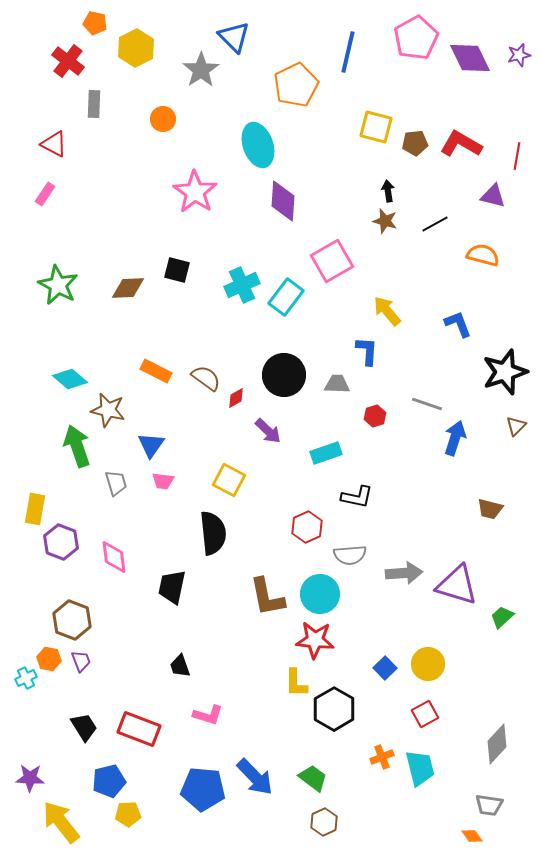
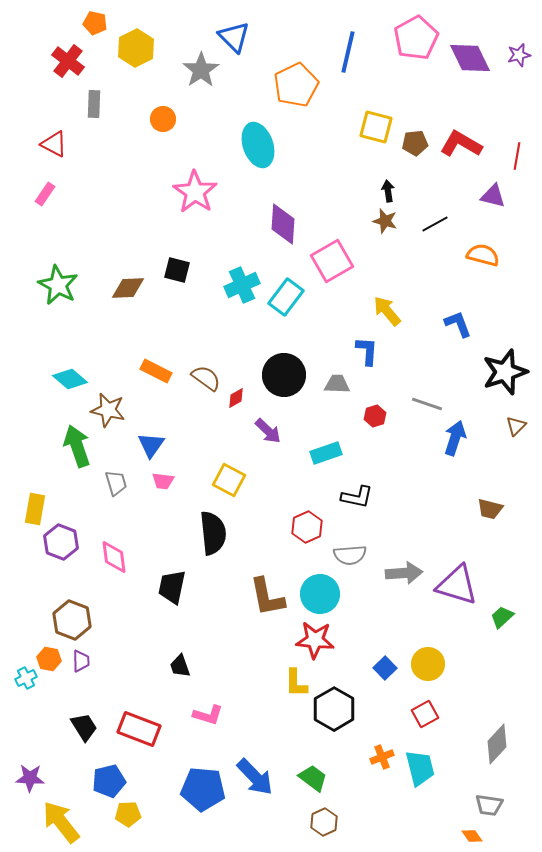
purple diamond at (283, 201): moved 23 px down
purple trapezoid at (81, 661): rotated 20 degrees clockwise
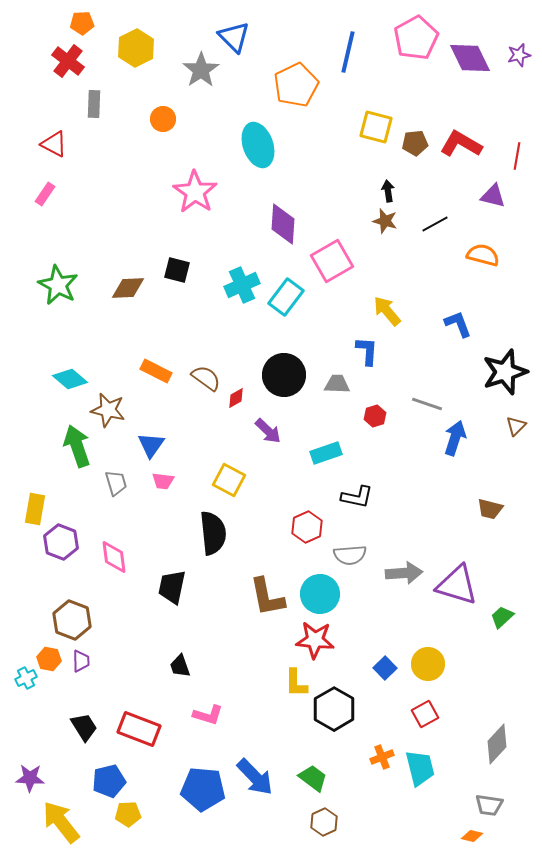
orange pentagon at (95, 23): moved 13 px left; rotated 15 degrees counterclockwise
orange diamond at (472, 836): rotated 40 degrees counterclockwise
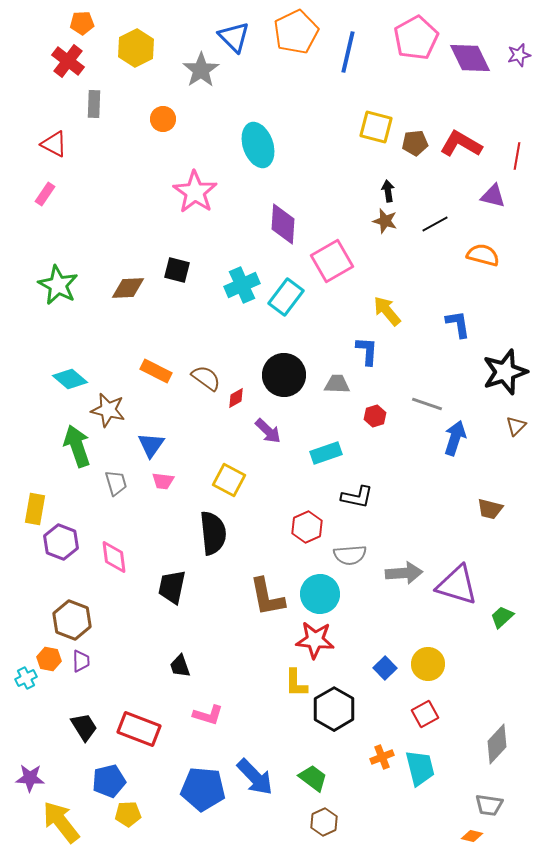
orange pentagon at (296, 85): moved 53 px up
blue L-shape at (458, 324): rotated 12 degrees clockwise
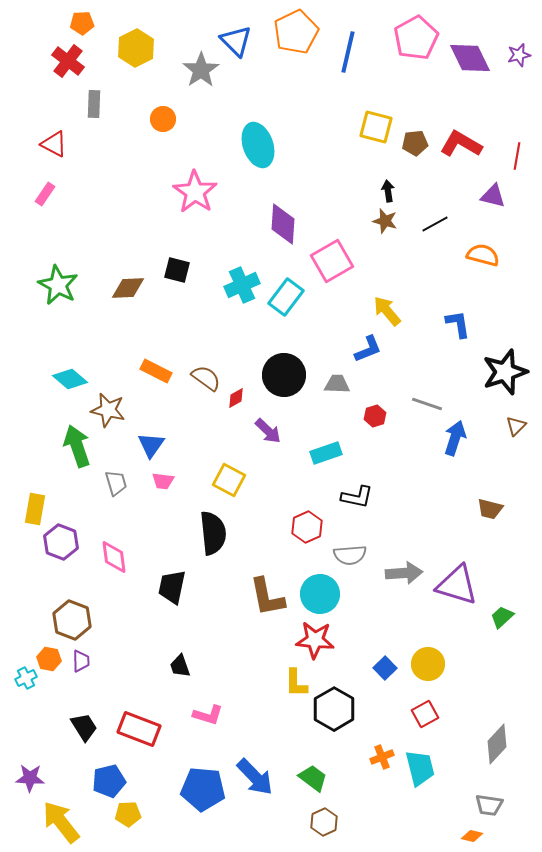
blue triangle at (234, 37): moved 2 px right, 4 px down
blue L-shape at (367, 351): moved 1 px right, 2 px up; rotated 64 degrees clockwise
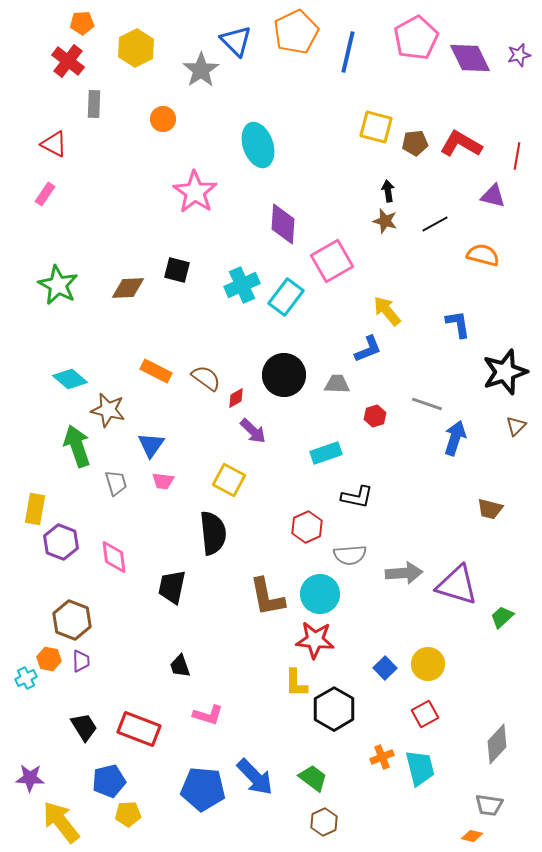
purple arrow at (268, 431): moved 15 px left
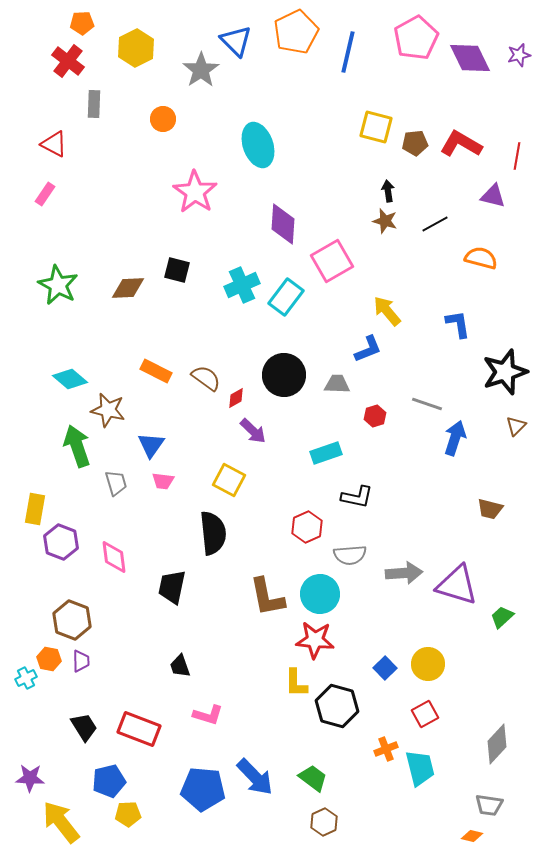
orange semicircle at (483, 255): moved 2 px left, 3 px down
black hexagon at (334, 709): moved 3 px right, 3 px up; rotated 15 degrees counterclockwise
orange cross at (382, 757): moved 4 px right, 8 px up
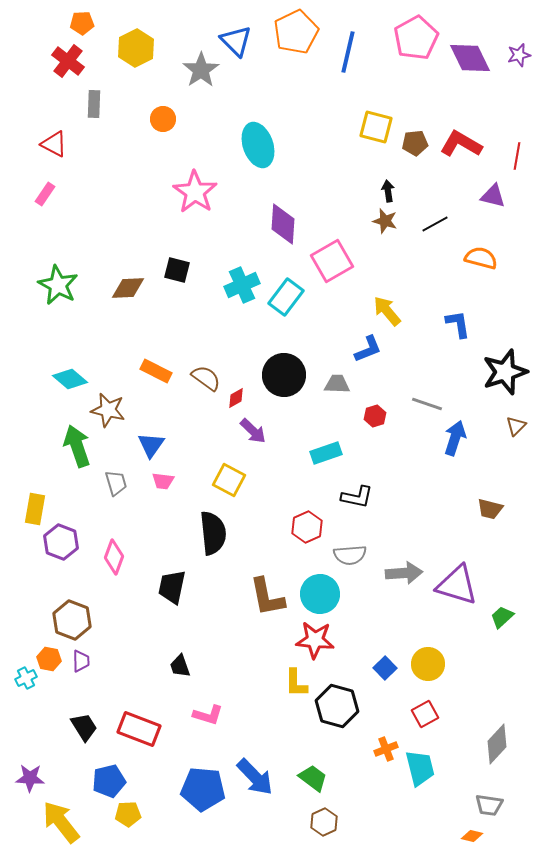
pink diamond at (114, 557): rotated 28 degrees clockwise
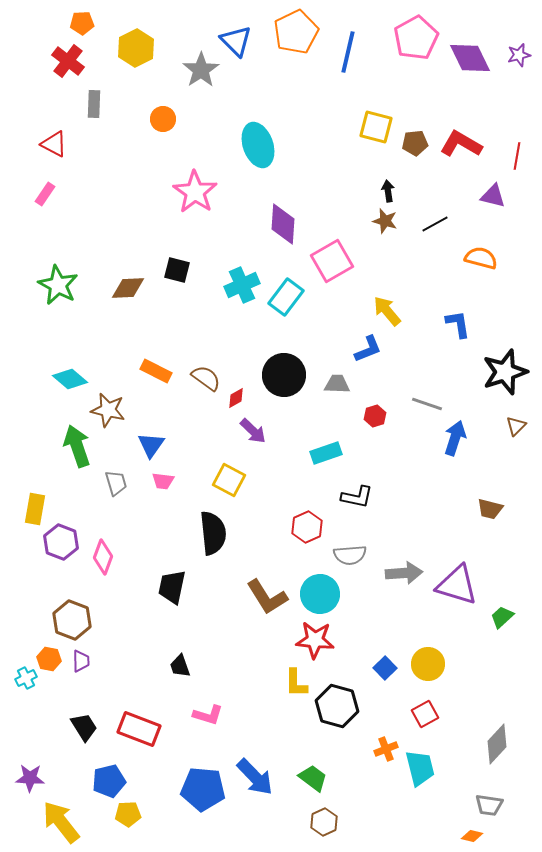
pink diamond at (114, 557): moved 11 px left
brown L-shape at (267, 597): rotated 21 degrees counterclockwise
